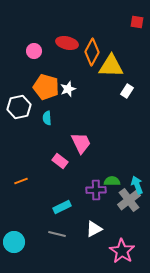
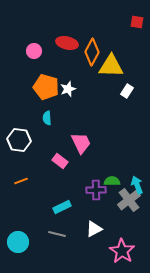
white hexagon: moved 33 px down; rotated 20 degrees clockwise
cyan circle: moved 4 px right
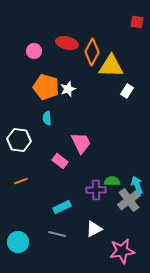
pink star: rotated 30 degrees clockwise
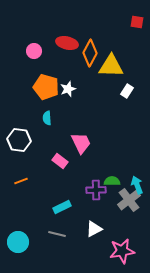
orange diamond: moved 2 px left, 1 px down
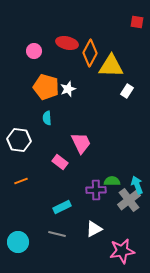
pink rectangle: moved 1 px down
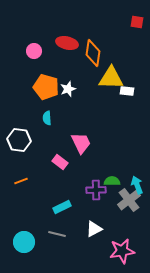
orange diamond: moved 3 px right; rotated 20 degrees counterclockwise
yellow triangle: moved 12 px down
white rectangle: rotated 64 degrees clockwise
cyan circle: moved 6 px right
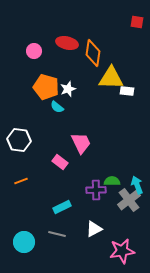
cyan semicircle: moved 10 px right, 11 px up; rotated 48 degrees counterclockwise
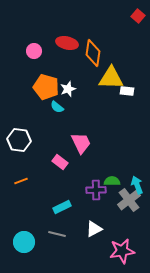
red square: moved 1 px right, 6 px up; rotated 32 degrees clockwise
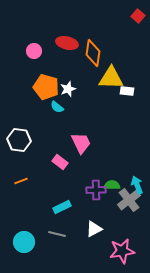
green semicircle: moved 4 px down
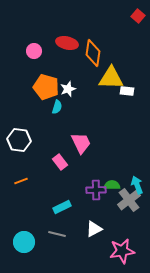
cyan semicircle: rotated 112 degrees counterclockwise
pink rectangle: rotated 14 degrees clockwise
